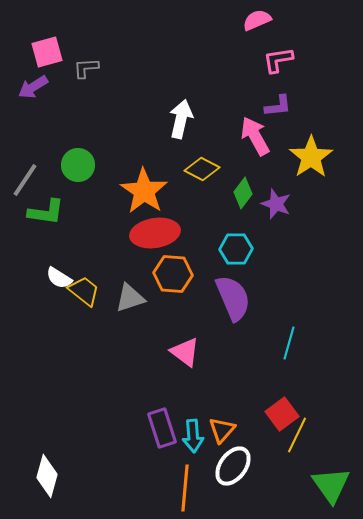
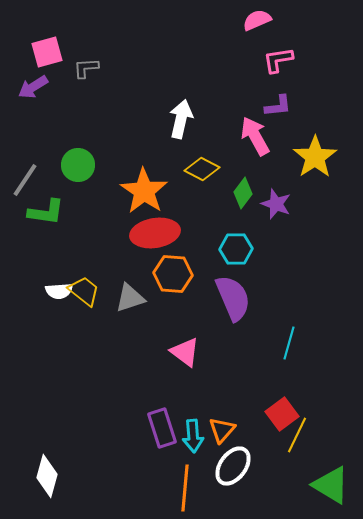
yellow star: moved 4 px right
white semicircle: moved 13 px down; rotated 36 degrees counterclockwise
green triangle: rotated 24 degrees counterclockwise
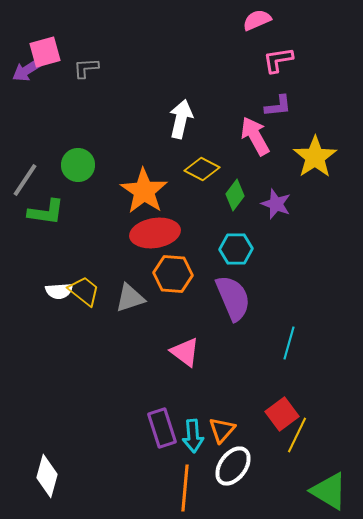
pink square: moved 2 px left
purple arrow: moved 6 px left, 17 px up
green diamond: moved 8 px left, 2 px down
green triangle: moved 2 px left, 6 px down
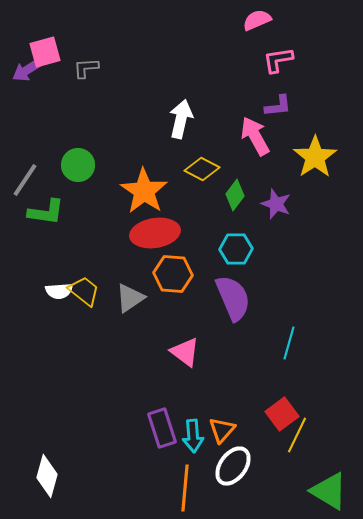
gray triangle: rotated 16 degrees counterclockwise
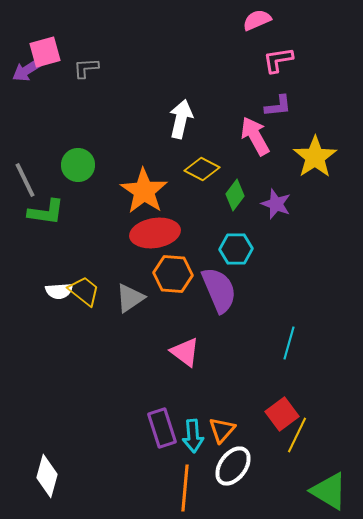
gray line: rotated 60 degrees counterclockwise
purple semicircle: moved 14 px left, 8 px up
